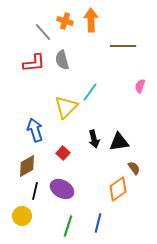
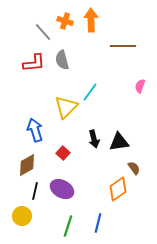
brown diamond: moved 1 px up
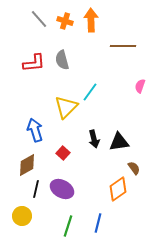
gray line: moved 4 px left, 13 px up
black line: moved 1 px right, 2 px up
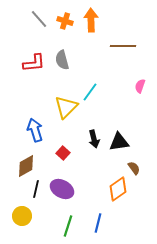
brown diamond: moved 1 px left, 1 px down
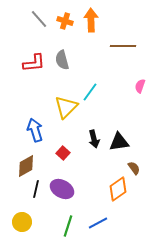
yellow circle: moved 6 px down
blue line: rotated 48 degrees clockwise
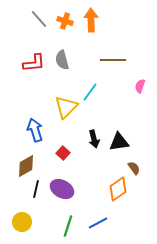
brown line: moved 10 px left, 14 px down
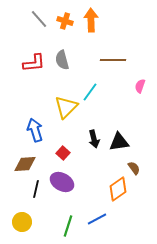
brown diamond: moved 1 px left, 2 px up; rotated 25 degrees clockwise
purple ellipse: moved 7 px up
blue line: moved 1 px left, 4 px up
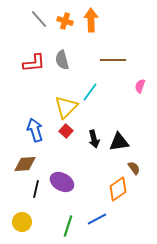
red square: moved 3 px right, 22 px up
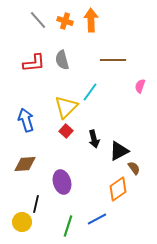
gray line: moved 1 px left, 1 px down
blue arrow: moved 9 px left, 10 px up
black triangle: moved 9 px down; rotated 20 degrees counterclockwise
purple ellipse: rotated 45 degrees clockwise
black line: moved 15 px down
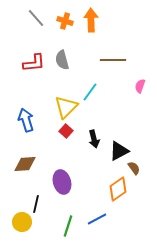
gray line: moved 2 px left, 2 px up
